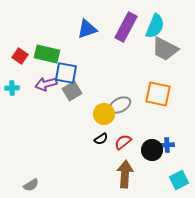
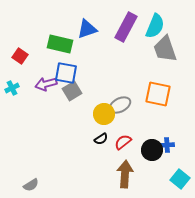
gray trapezoid: rotated 44 degrees clockwise
green rectangle: moved 13 px right, 10 px up
cyan cross: rotated 24 degrees counterclockwise
cyan square: moved 1 px right, 1 px up; rotated 24 degrees counterclockwise
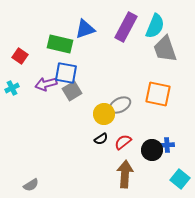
blue triangle: moved 2 px left
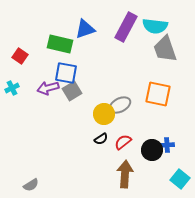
cyan semicircle: rotated 75 degrees clockwise
purple arrow: moved 2 px right, 4 px down
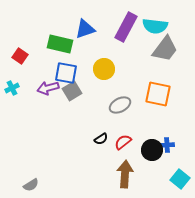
gray trapezoid: rotated 124 degrees counterclockwise
yellow circle: moved 45 px up
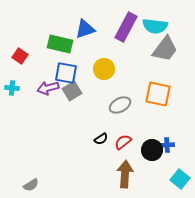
cyan cross: rotated 32 degrees clockwise
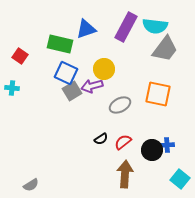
blue triangle: moved 1 px right
blue square: rotated 15 degrees clockwise
purple arrow: moved 44 px right, 2 px up
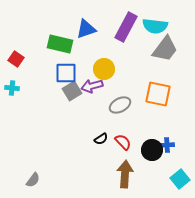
red square: moved 4 px left, 3 px down
blue square: rotated 25 degrees counterclockwise
red semicircle: rotated 84 degrees clockwise
cyan square: rotated 12 degrees clockwise
gray semicircle: moved 2 px right, 5 px up; rotated 21 degrees counterclockwise
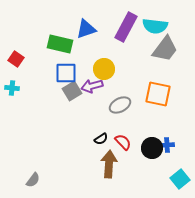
black circle: moved 2 px up
brown arrow: moved 16 px left, 10 px up
